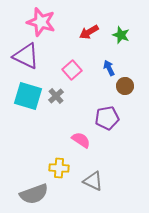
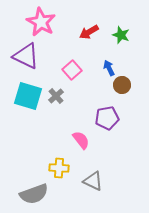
pink star: rotated 12 degrees clockwise
brown circle: moved 3 px left, 1 px up
pink semicircle: rotated 18 degrees clockwise
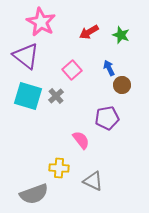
purple triangle: rotated 12 degrees clockwise
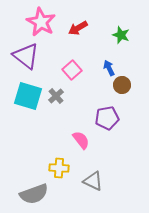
red arrow: moved 11 px left, 4 px up
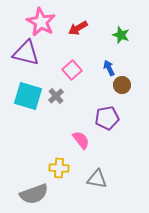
purple triangle: moved 3 px up; rotated 24 degrees counterclockwise
gray triangle: moved 4 px right, 2 px up; rotated 15 degrees counterclockwise
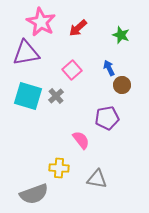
red arrow: rotated 12 degrees counterclockwise
purple triangle: rotated 24 degrees counterclockwise
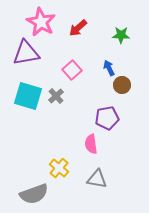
green star: rotated 18 degrees counterclockwise
pink semicircle: moved 10 px right, 4 px down; rotated 150 degrees counterclockwise
yellow cross: rotated 36 degrees clockwise
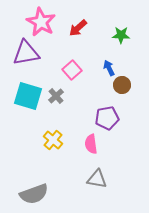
yellow cross: moved 6 px left, 28 px up
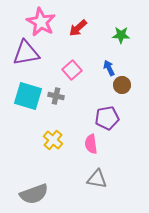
gray cross: rotated 35 degrees counterclockwise
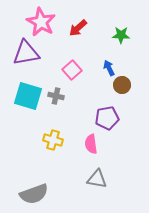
yellow cross: rotated 24 degrees counterclockwise
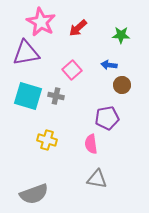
blue arrow: moved 3 px up; rotated 56 degrees counterclockwise
yellow cross: moved 6 px left
